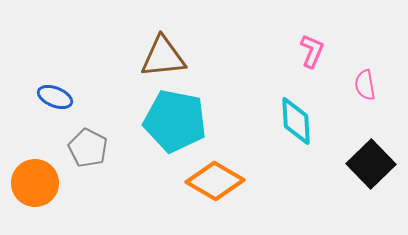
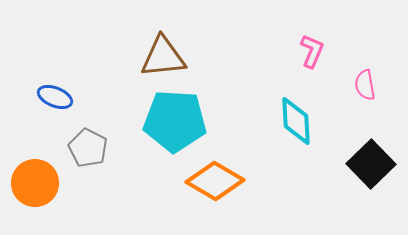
cyan pentagon: rotated 8 degrees counterclockwise
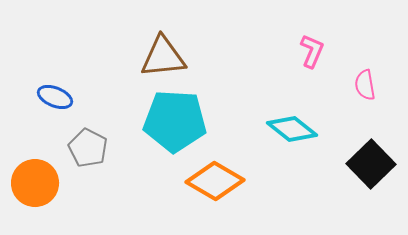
cyan diamond: moved 4 px left, 8 px down; rotated 48 degrees counterclockwise
